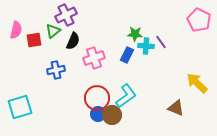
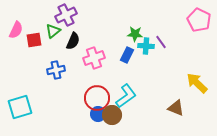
pink semicircle: rotated 12 degrees clockwise
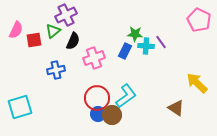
blue rectangle: moved 2 px left, 4 px up
brown triangle: rotated 12 degrees clockwise
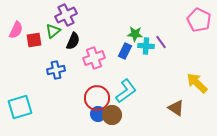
cyan L-shape: moved 5 px up
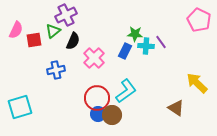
pink cross: rotated 25 degrees counterclockwise
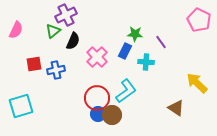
red square: moved 24 px down
cyan cross: moved 16 px down
pink cross: moved 3 px right, 1 px up
cyan square: moved 1 px right, 1 px up
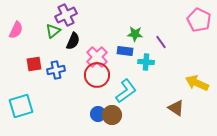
blue rectangle: rotated 70 degrees clockwise
yellow arrow: rotated 20 degrees counterclockwise
red circle: moved 23 px up
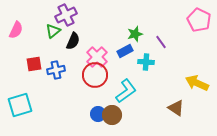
green star: rotated 21 degrees counterclockwise
blue rectangle: rotated 35 degrees counterclockwise
red circle: moved 2 px left
cyan square: moved 1 px left, 1 px up
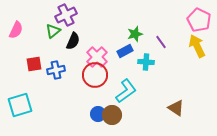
yellow arrow: moved 37 px up; rotated 40 degrees clockwise
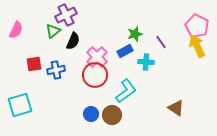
pink pentagon: moved 2 px left, 6 px down
blue circle: moved 7 px left
